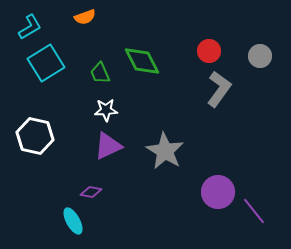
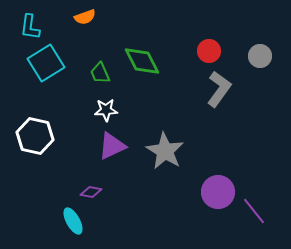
cyan L-shape: rotated 128 degrees clockwise
purple triangle: moved 4 px right
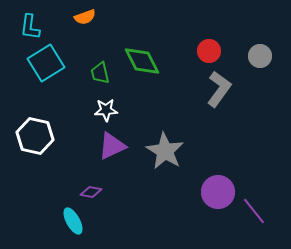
green trapezoid: rotated 10 degrees clockwise
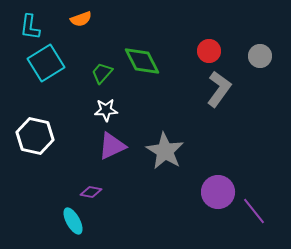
orange semicircle: moved 4 px left, 2 px down
green trapezoid: moved 2 px right; rotated 55 degrees clockwise
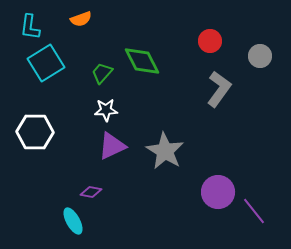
red circle: moved 1 px right, 10 px up
white hexagon: moved 4 px up; rotated 12 degrees counterclockwise
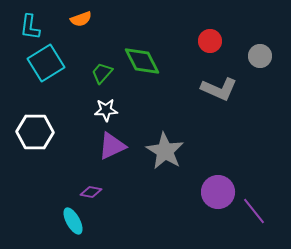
gray L-shape: rotated 78 degrees clockwise
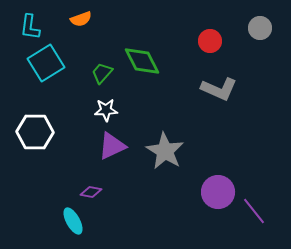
gray circle: moved 28 px up
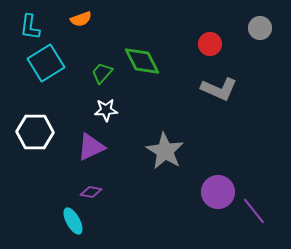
red circle: moved 3 px down
purple triangle: moved 21 px left, 1 px down
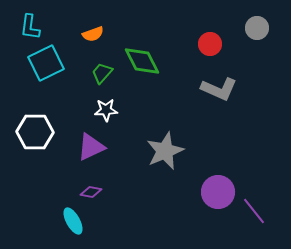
orange semicircle: moved 12 px right, 15 px down
gray circle: moved 3 px left
cyan square: rotated 6 degrees clockwise
gray star: rotated 18 degrees clockwise
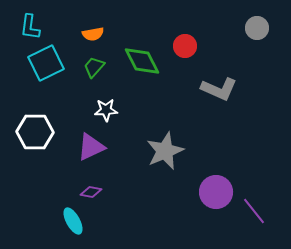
orange semicircle: rotated 10 degrees clockwise
red circle: moved 25 px left, 2 px down
green trapezoid: moved 8 px left, 6 px up
purple circle: moved 2 px left
